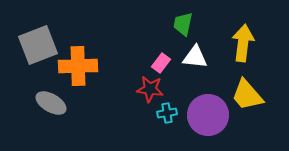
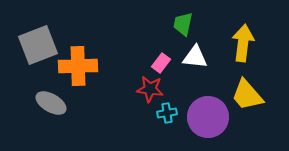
purple circle: moved 2 px down
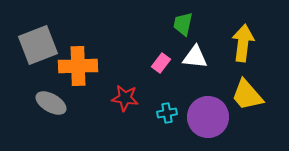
red star: moved 25 px left, 9 px down
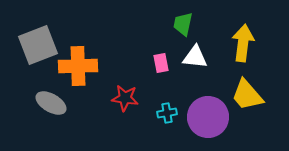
pink rectangle: rotated 48 degrees counterclockwise
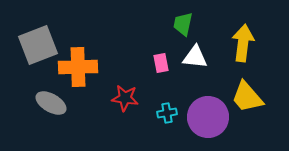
orange cross: moved 1 px down
yellow trapezoid: moved 2 px down
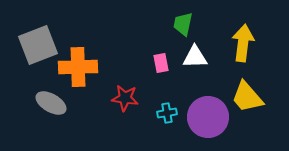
white triangle: rotated 8 degrees counterclockwise
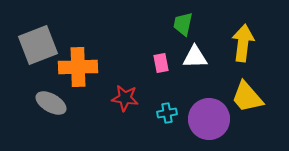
purple circle: moved 1 px right, 2 px down
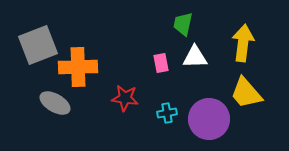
yellow trapezoid: moved 1 px left, 4 px up
gray ellipse: moved 4 px right
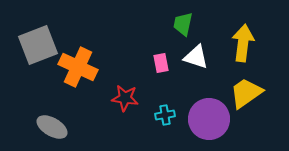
white triangle: moved 1 px right; rotated 20 degrees clockwise
orange cross: rotated 27 degrees clockwise
yellow trapezoid: rotated 96 degrees clockwise
gray ellipse: moved 3 px left, 24 px down
cyan cross: moved 2 px left, 2 px down
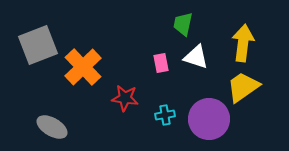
orange cross: moved 5 px right; rotated 21 degrees clockwise
yellow trapezoid: moved 3 px left, 6 px up
